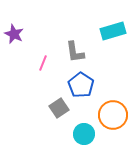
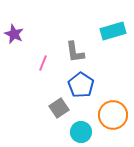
cyan circle: moved 3 px left, 2 px up
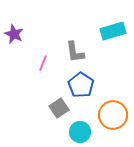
cyan circle: moved 1 px left
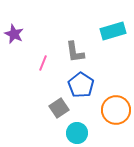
orange circle: moved 3 px right, 5 px up
cyan circle: moved 3 px left, 1 px down
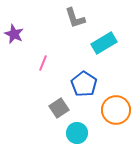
cyan rectangle: moved 9 px left, 12 px down; rotated 15 degrees counterclockwise
gray L-shape: moved 34 px up; rotated 10 degrees counterclockwise
blue pentagon: moved 3 px right, 1 px up
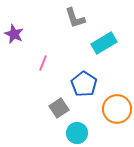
orange circle: moved 1 px right, 1 px up
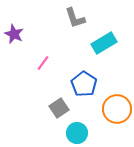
pink line: rotated 14 degrees clockwise
